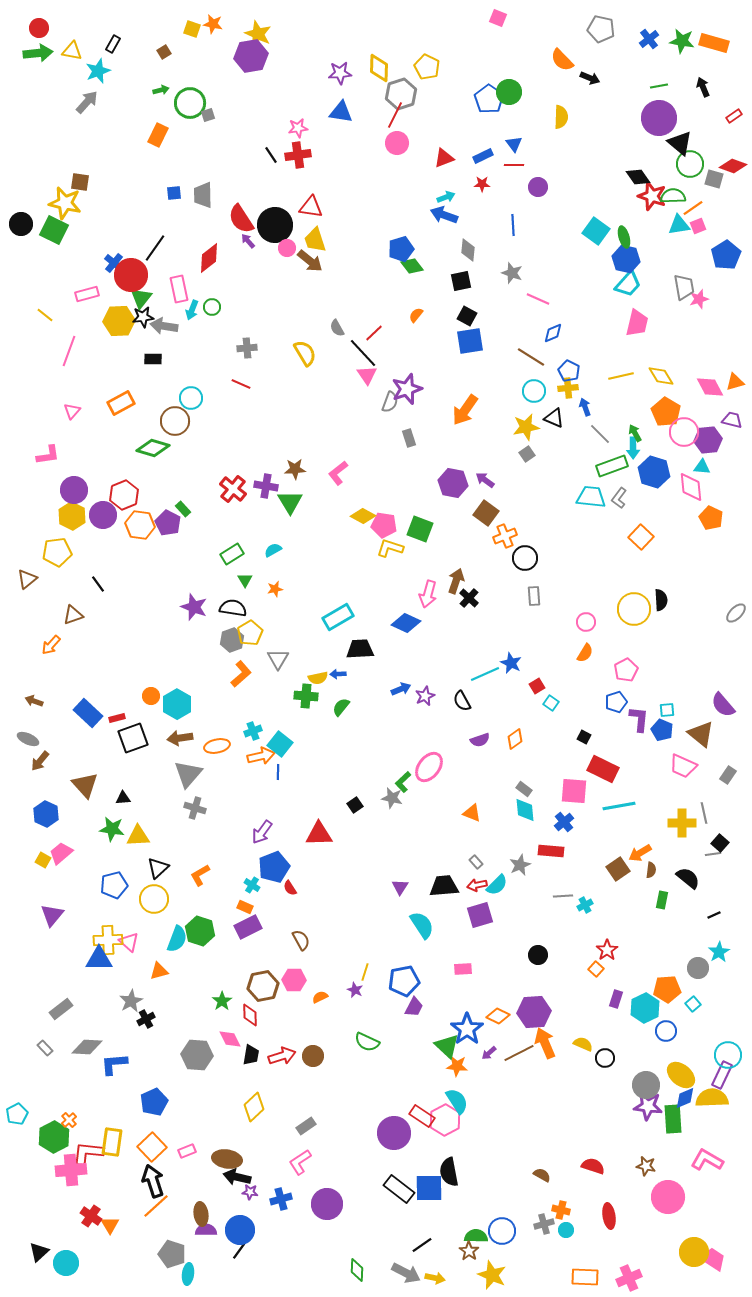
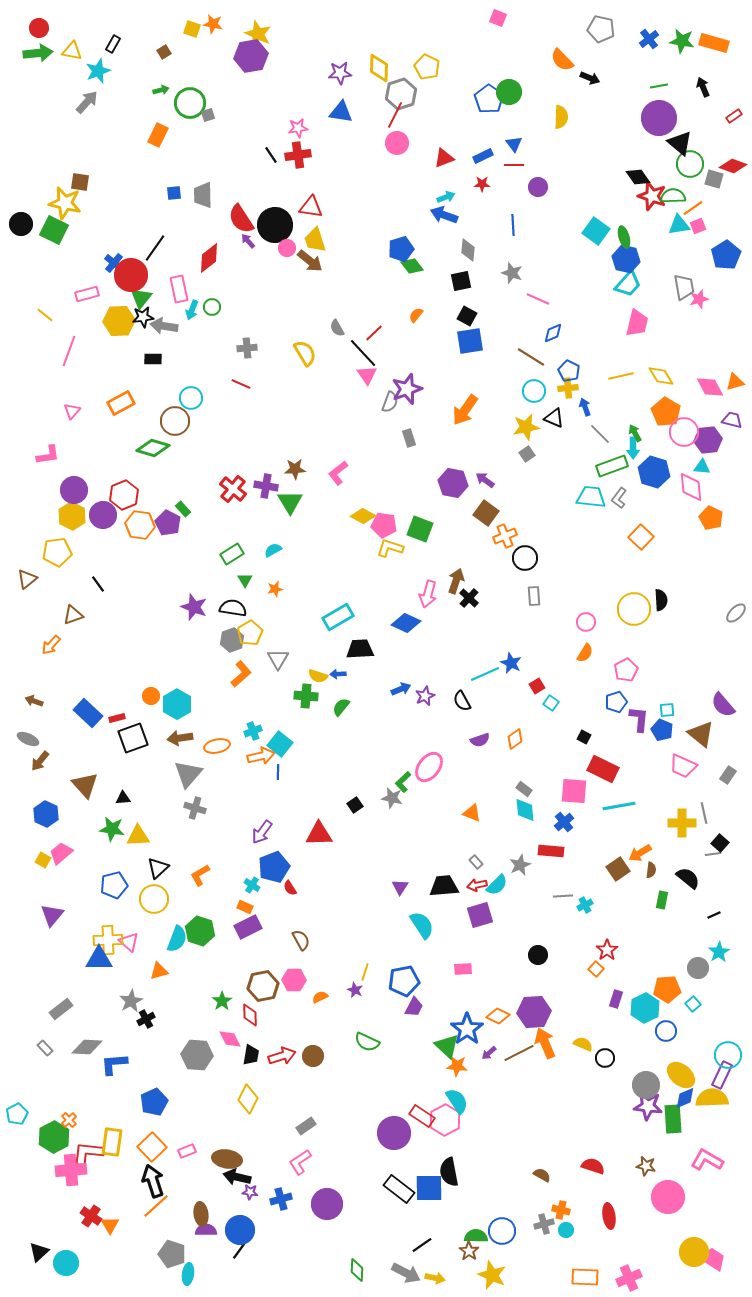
yellow semicircle at (318, 678): moved 2 px up; rotated 30 degrees clockwise
yellow diamond at (254, 1107): moved 6 px left, 8 px up; rotated 20 degrees counterclockwise
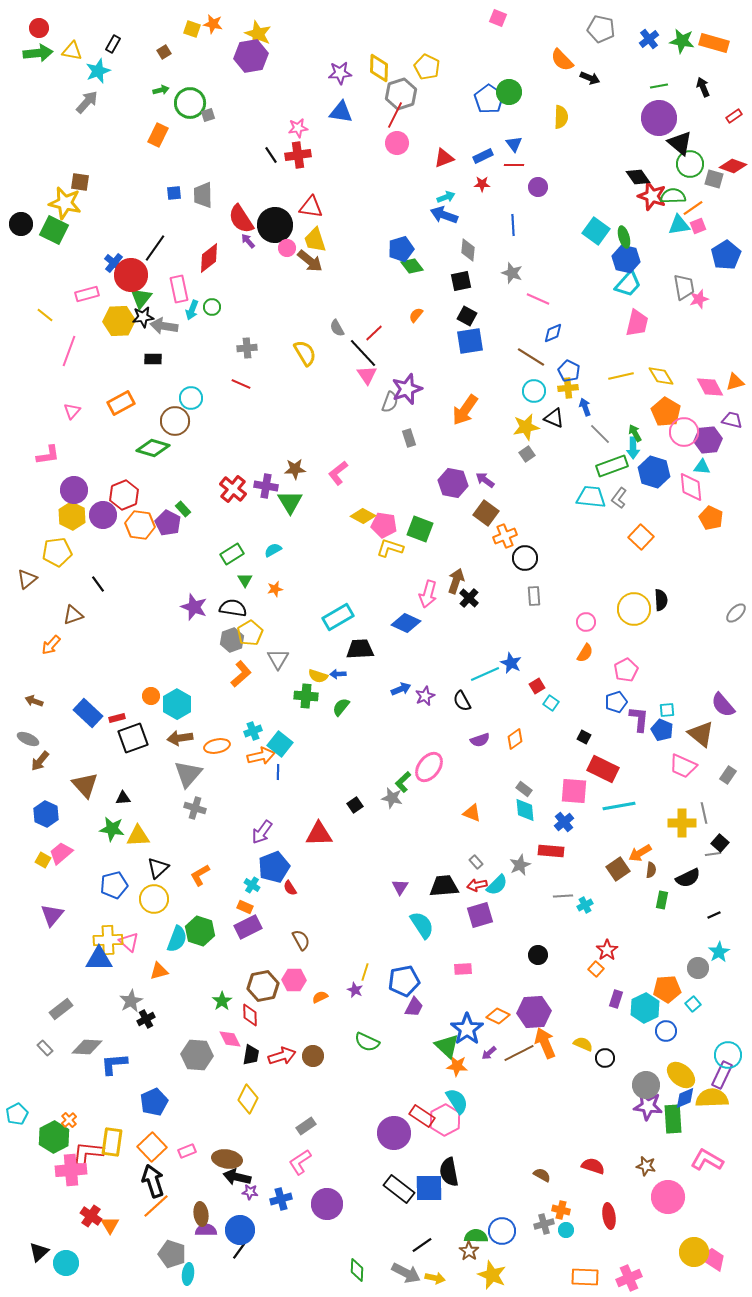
black semicircle at (688, 878): rotated 115 degrees clockwise
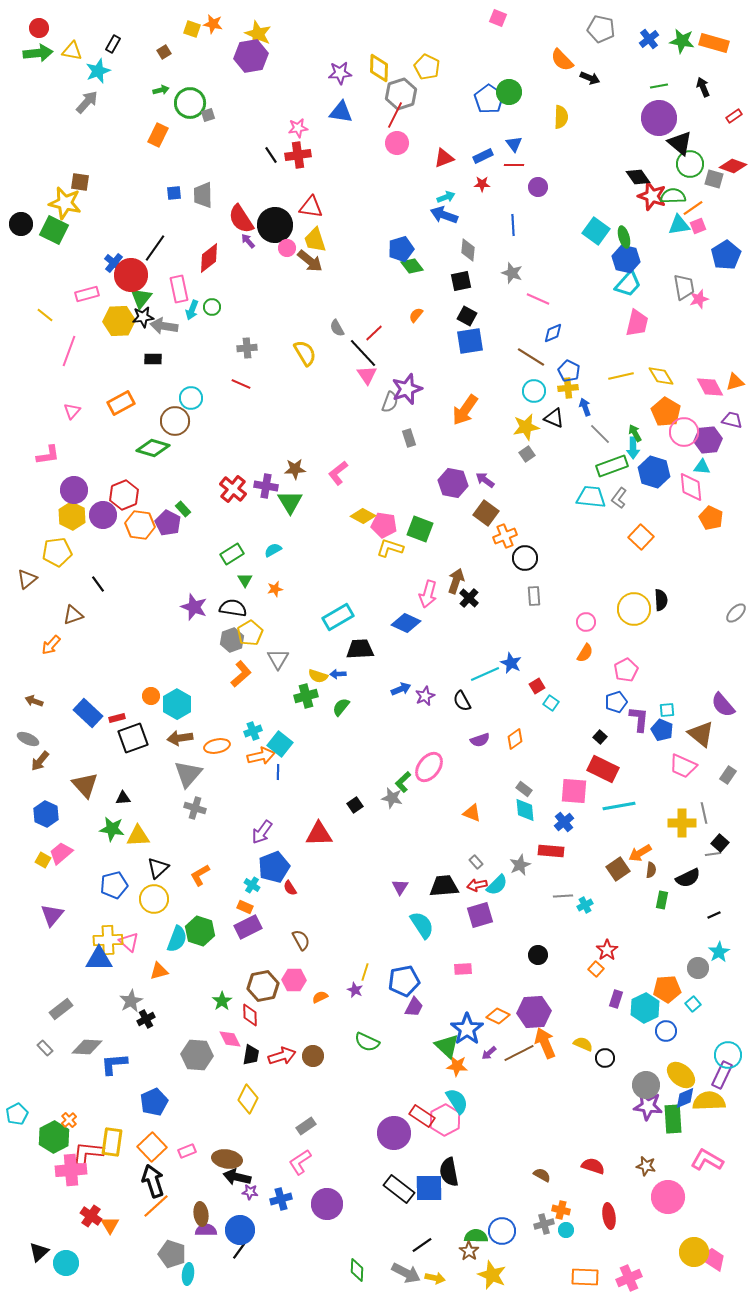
green cross at (306, 696): rotated 20 degrees counterclockwise
black square at (584, 737): moved 16 px right; rotated 16 degrees clockwise
yellow semicircle at (712, 1098): moved 3 px left, 3 px down
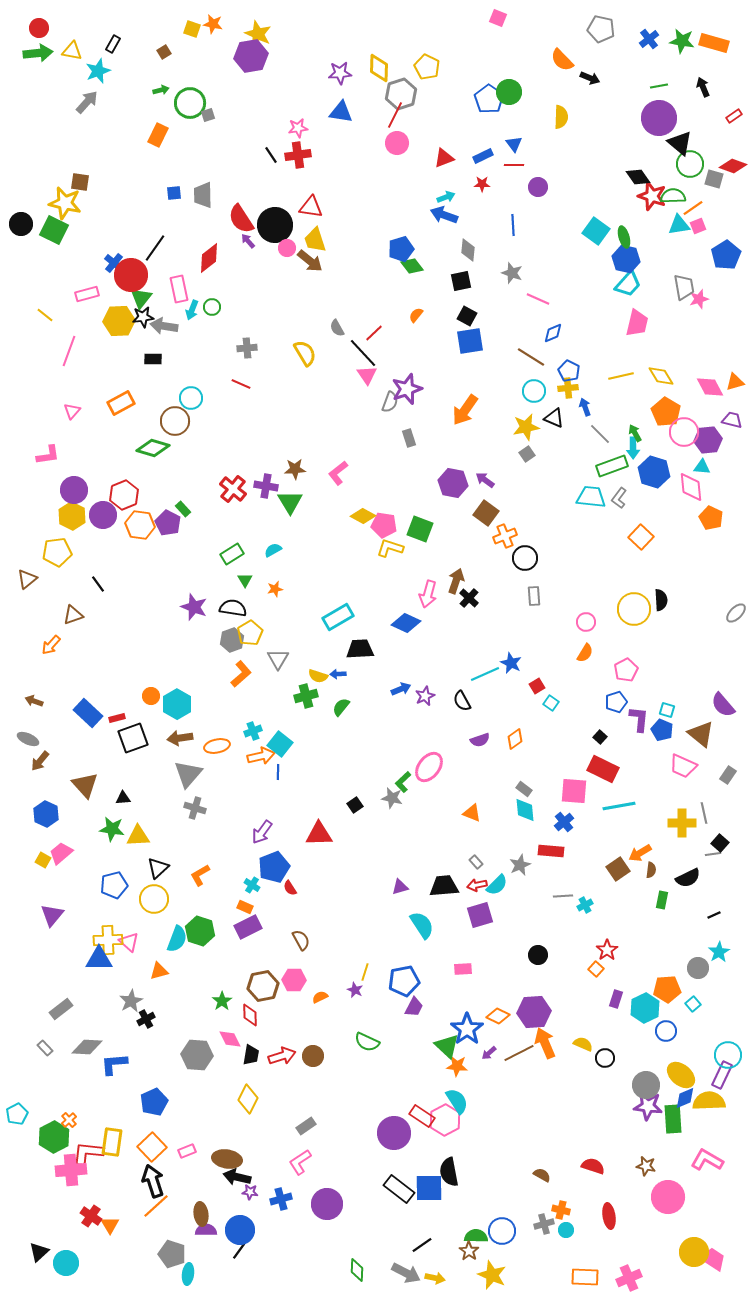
cyan square at (667, 710): rotated 21 degrees clockwise
purple triangle at (400, 887): rotated 42 degrees clockwise
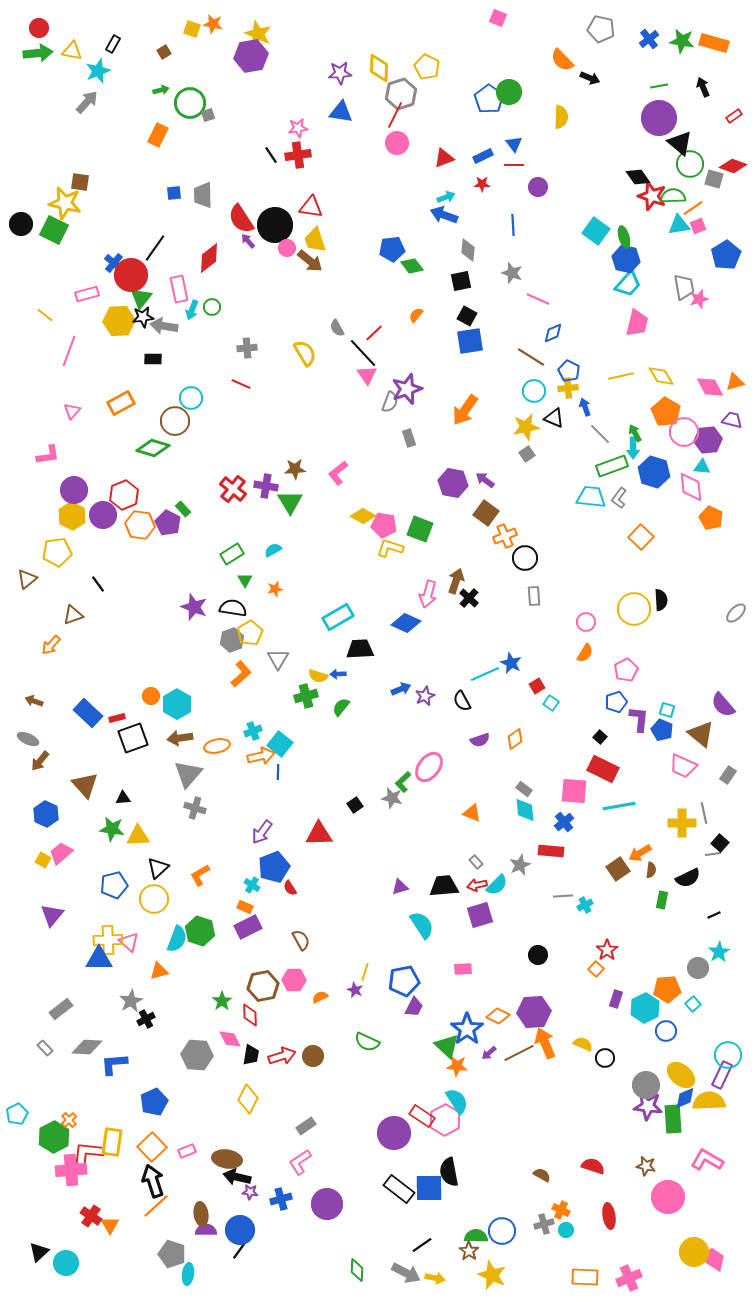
blue pentagon at (401, 249): moved 9 px left; rotated 10 degrees clockwise
orange cross at (561, 1210): rotated 12 degrees clockwise
